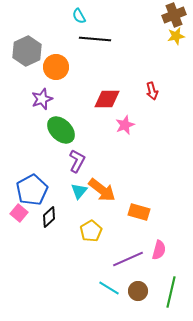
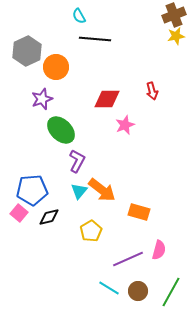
blue pentagon: rotated 24 degrees clockwise
black diamond: rotated 30 degrees clockwise
green line: rotated 16 degrees clockwise
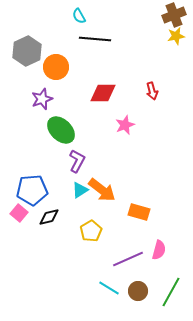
red diamond: moved 4 px left, 6 px up
cyan triangle: moved 1 px right, 1 px up; rotated 18 degrees clockwise
